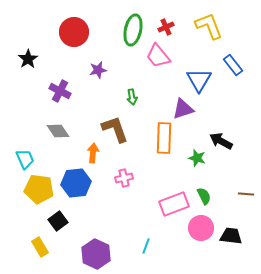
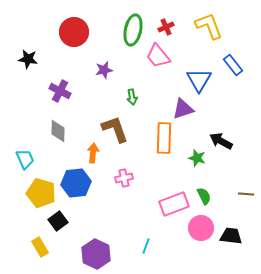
black star: rotated 30 degrees counterclockwise
purple star: moved 6 px right
gray diamond: rotated 35 degrees clockwise
yellow pentagon: moved 2 px right, 4 px down; rotated 8 degrees clockwise
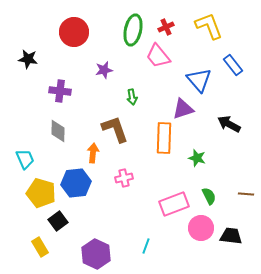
blue triangle: rotated 12 degrees counterclockwise
purple cross: rotated 20 degrees counterclockwise
black arrow: moved 8 px right, 17 px up
green semicircle: moved 5 px right
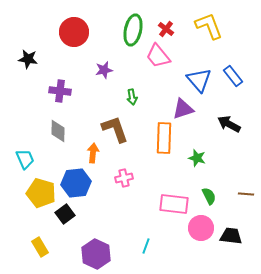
red cross: moved 2 px down; rotated 28 degrees counterclockwise
blue rectangle: moved 11 px down
pink rectangle: rotated 28 degrees clockwise
black square: moved 7 px right, 7 px up
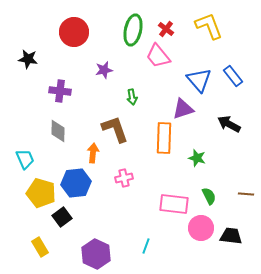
black square: moved 3 px left, 3 px down
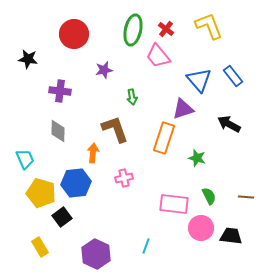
red circle: moved 2 px down
orange rectangle: rotated 16 degrees clockwise
brown line: moved 3 px down
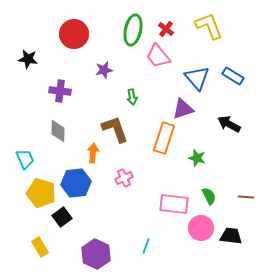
blue rectangle: rotated 20 degrees counterclockwise
blue triangle: moved 2 px left, 2 px up
pink cross: rotated 12 degrees counterclockwise
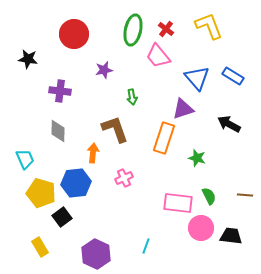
brown line: moved 1 px left, 2 px up
pink rectangle: moved 4 px right, 1 px up
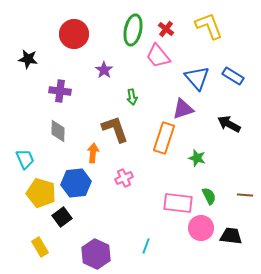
purple star: rotated 24 degrees counterclockwise
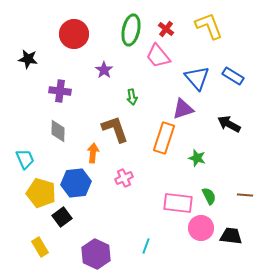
green ellipse: moved 2 px left
